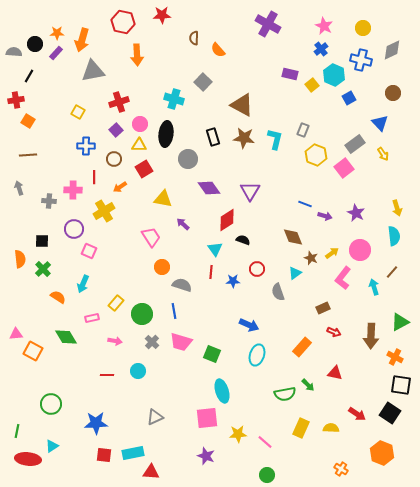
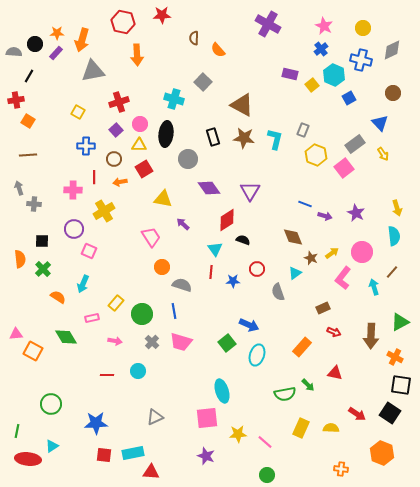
orange arrow at (120, 187): moved 5 px up; rotated 24 degrees clockwise
gray cross at (49, 201): moved 15 px left, 3 px down
pink circle at (360, 250): moved 2 px right, 2 px down
green square at (212, 354): moved 15 px right, 11 px up; rotated 30 degrees clockwise
orange cross at (341, 469): rotated 24 degrees counterclockwise
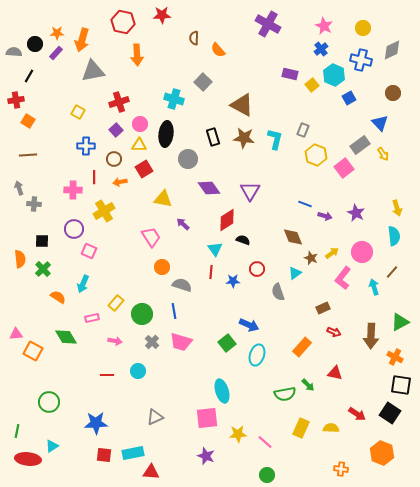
gray rectangle at (355, 144): moved 5 px right, 1 px down
green circle at (51, 404): moved 2 px left, 2 px up
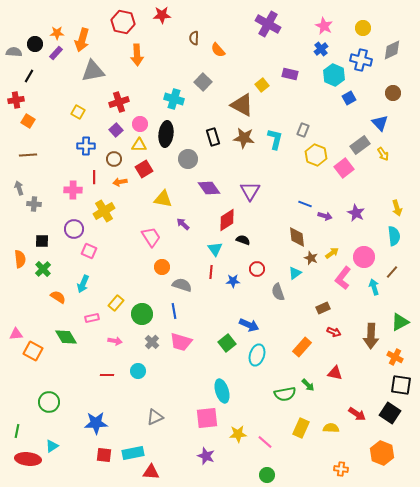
yellow square at (312, 85): moved 50 px left
brown diamond at (293, 237): moved 4 px right; rotated 15 degrees clockwise
pink circle at (362, 252): moved 2 px right, 5 px down
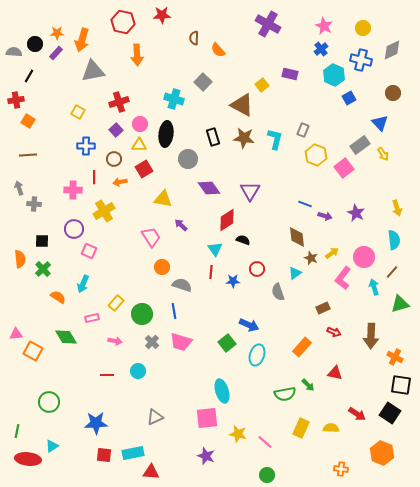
purple arrow at (183, 224): moved 2 px left, 1 px down
cyan semicircle at (394, 236): moved 4 px down
green triangle at (400, 322): moved 18 px up; rotated 12 degrees clockwise
yellow star at (238, 434): rotated 18 degrees clockwise
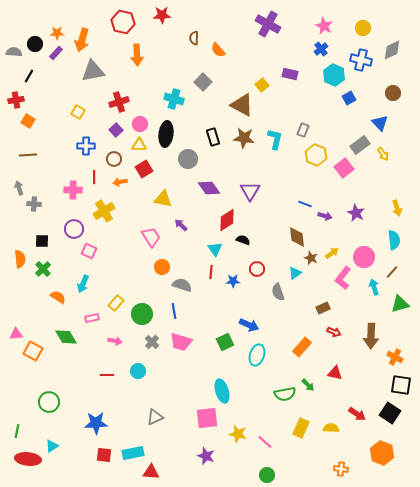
green square at (227, 343): moved 2 px left, 1 px up; rotated 12 degrees clockwise
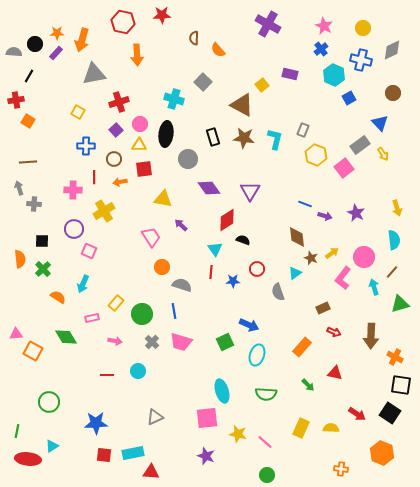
gray triangle at (93, 71): moved 1 px right, 3 px down
brown line at (28, 155): moved 7 px down
red square at (144, 169): rotated 24 degrees clockwise
green semicircle at (285, 394): moved 19 px left; rotated 15 degrees clockwise
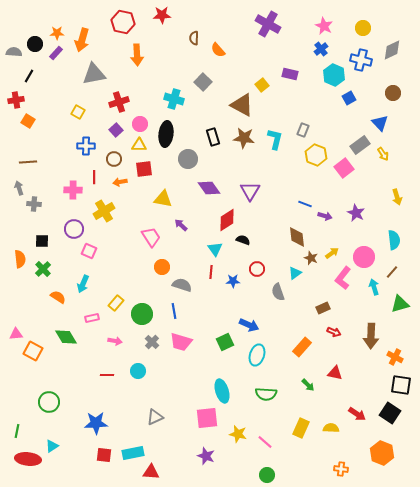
yellow arrow at (397, 208): moved 11 px up
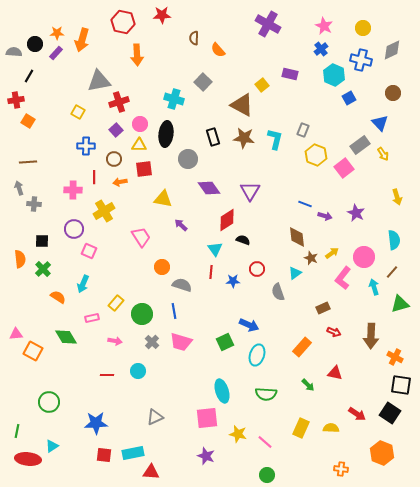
gray triangle at (94, 74): moved 5 px right, 7 px down
pink trapezoid at (151, 237): moved 10 px left
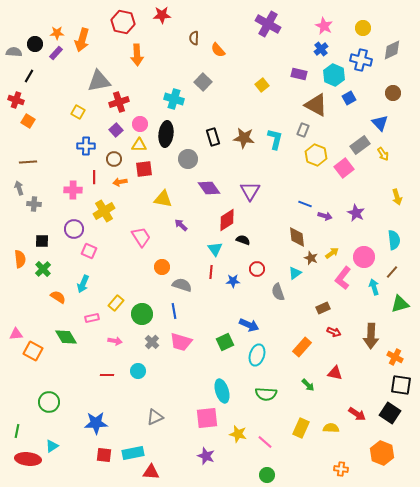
purple rectangle at (290, 74): moved 9 px right
red cross at (16, 100): rotated 28 degrees clockwise
brown triangle at (242, 105): moved 74 px right
